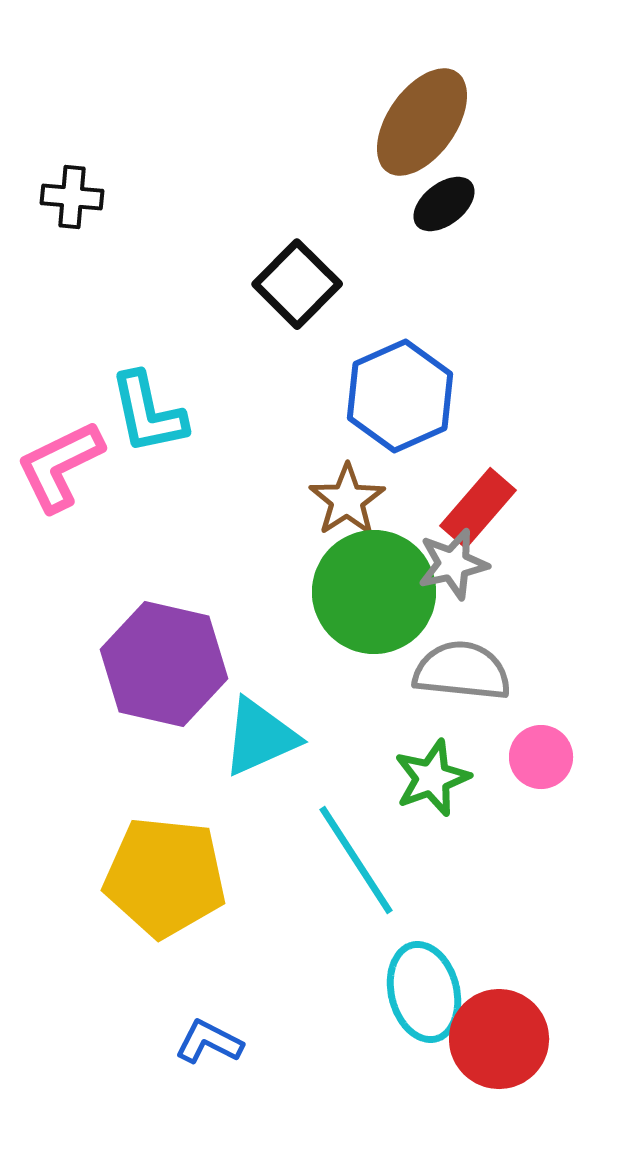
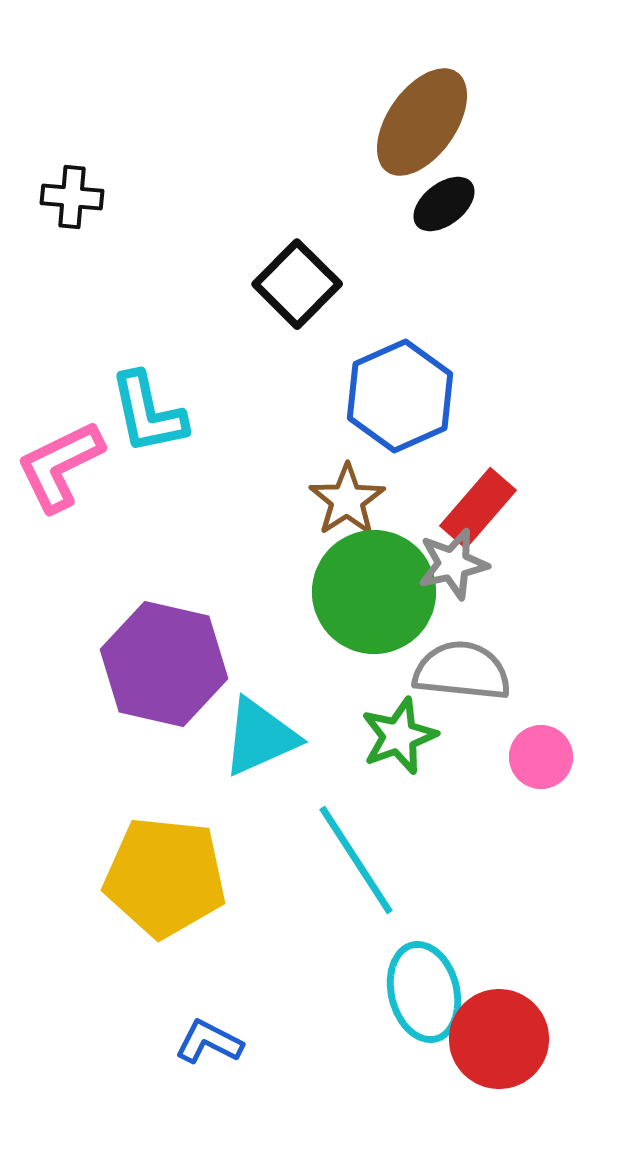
green star: moved 33 px left, 42 px up
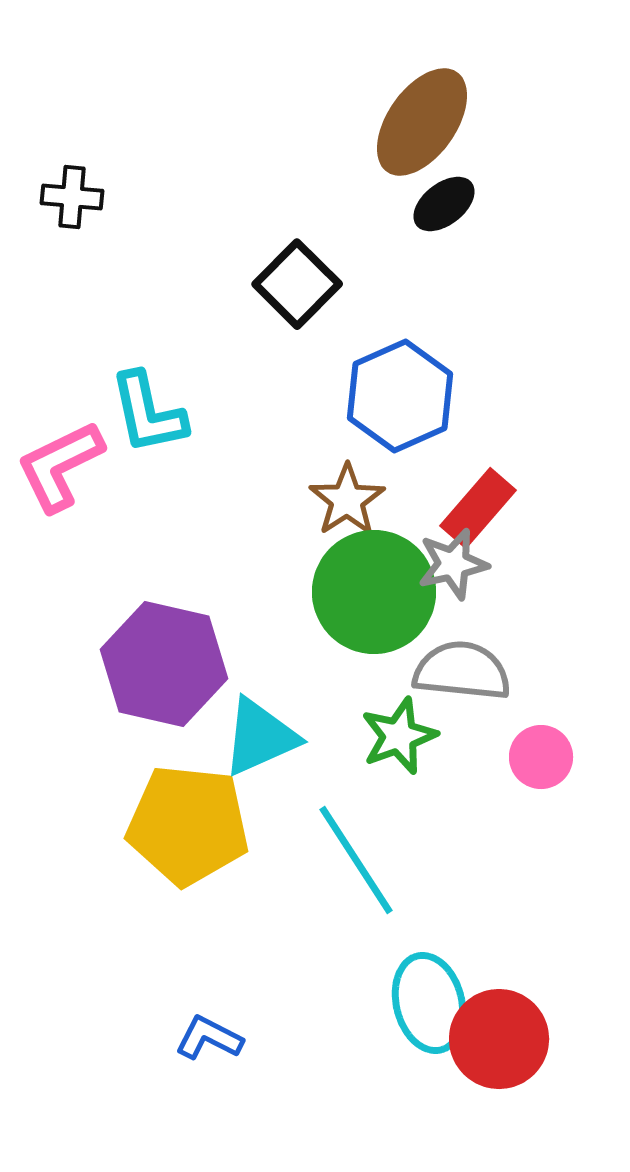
yellow pentagon: moved 23 px right, 52 px up
cyan ellipse: moved 5 px right, 11 px down
blue L-shape: moved 4 px up
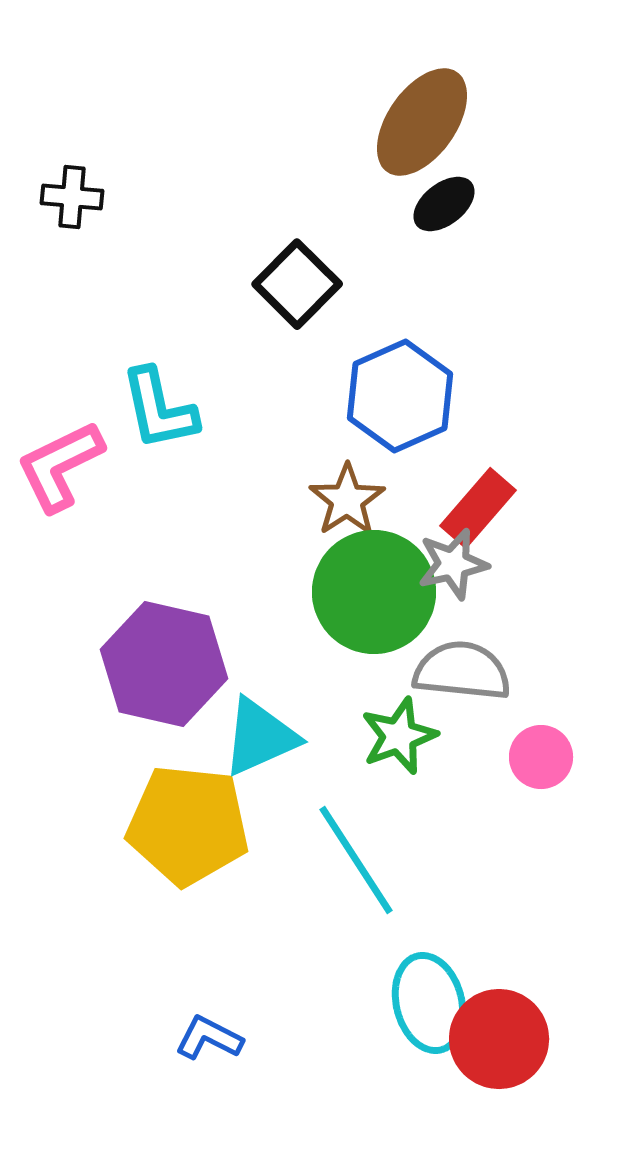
cyan L-shape: moved 11 px right, 4 px up
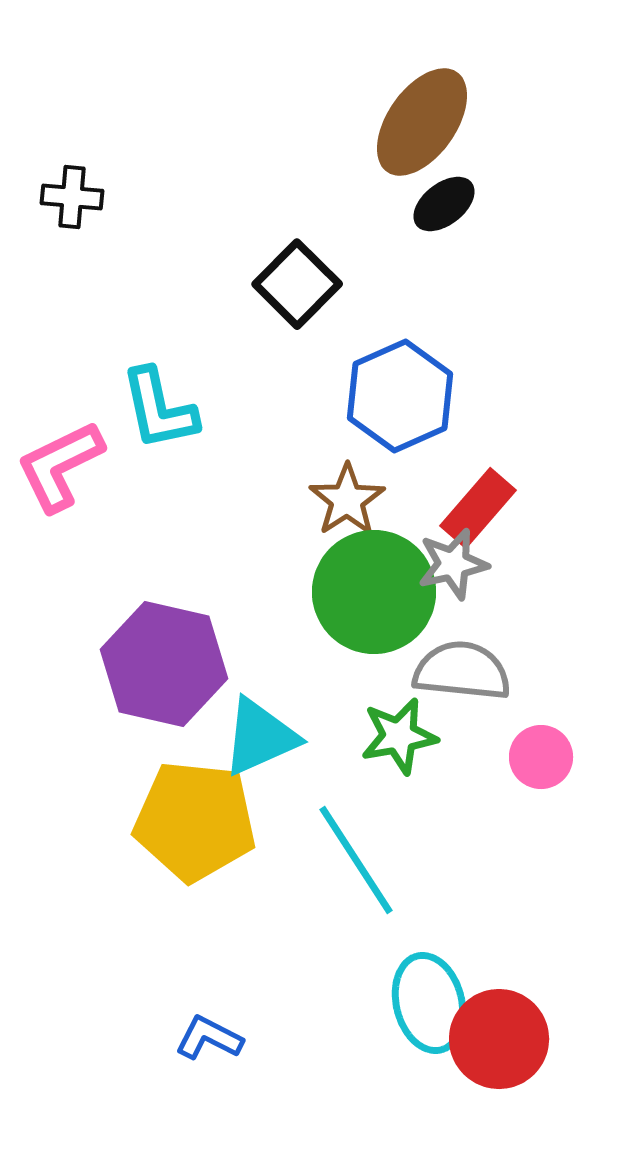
green star: rotated 10 degrees clockwise
yellow pentagon: moved 7 px right, 4 px up
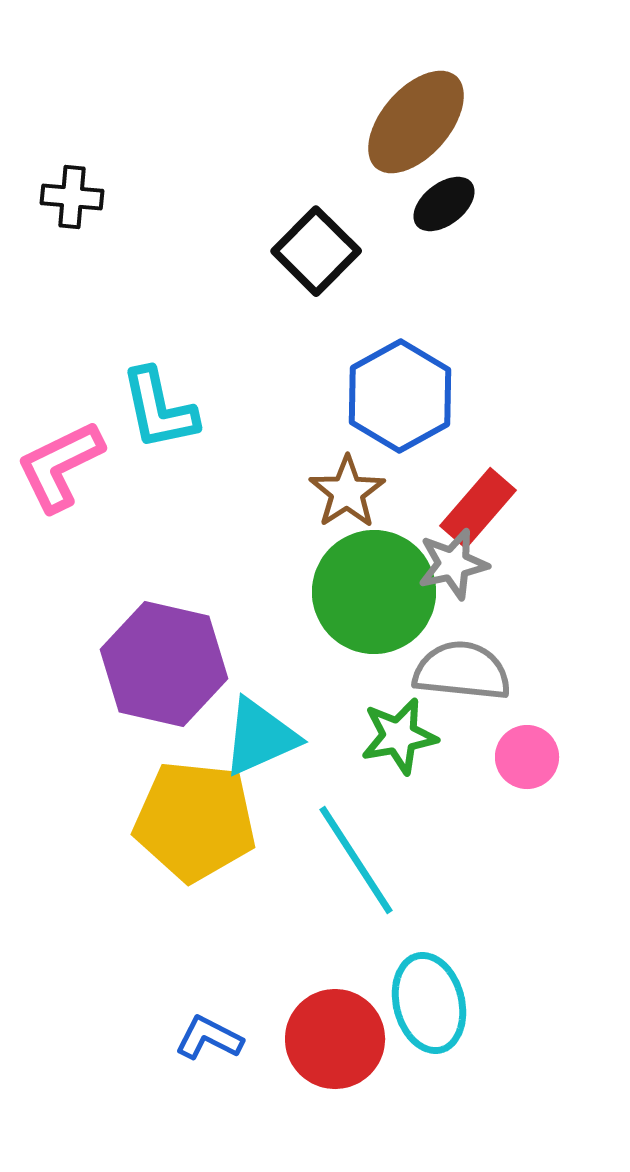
brown ellipse: moved 6 px left; rotated 6 degrees clockwise
black square: moved 19 px right, 33 px up
blue hexagon: rotated 5 degrees counterclockwise
brown star: moved 8 px up
pink circle: moved 14 px left
red circle: moved 164 px left
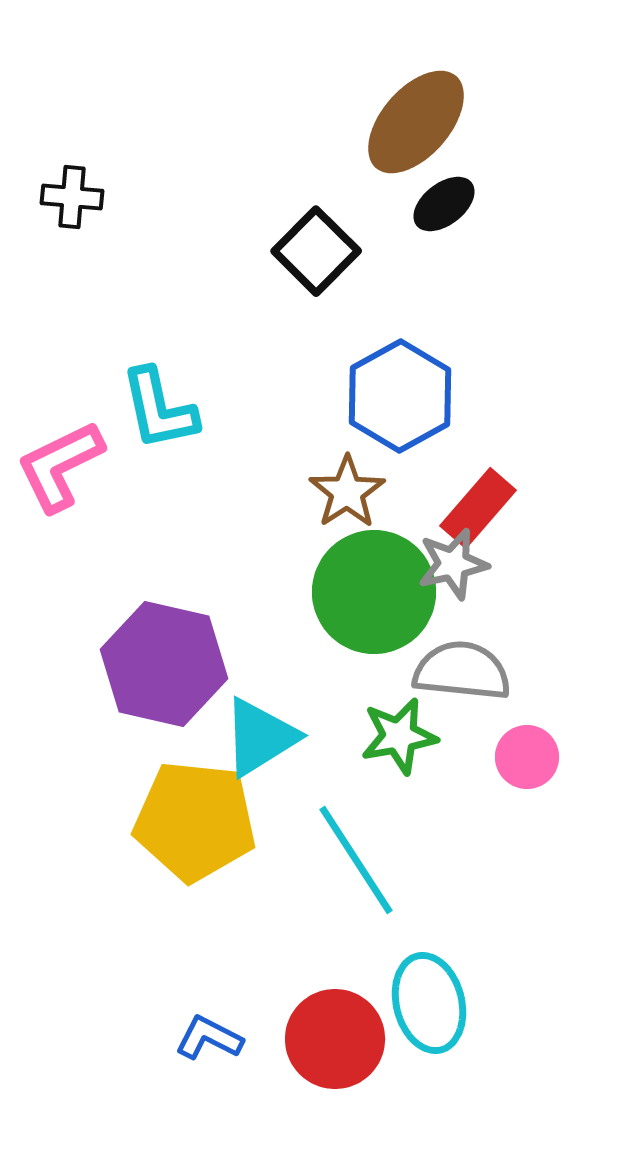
cyan triangle: rotated 8 degrees counterclockwise
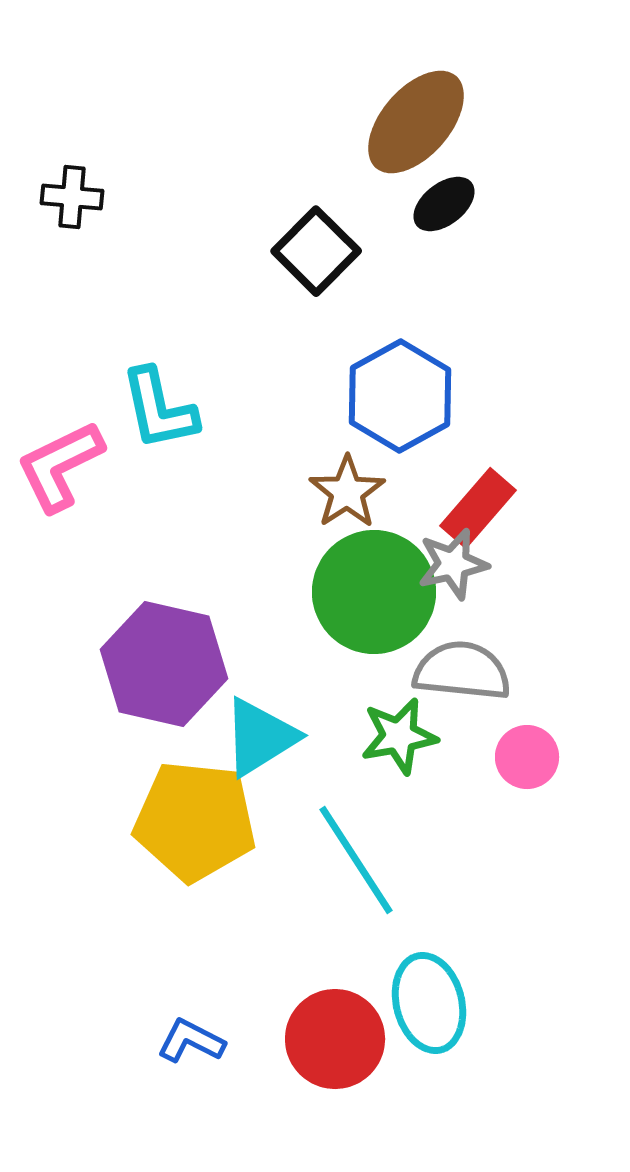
blue L-shape: moved 18 px left, 3 px down
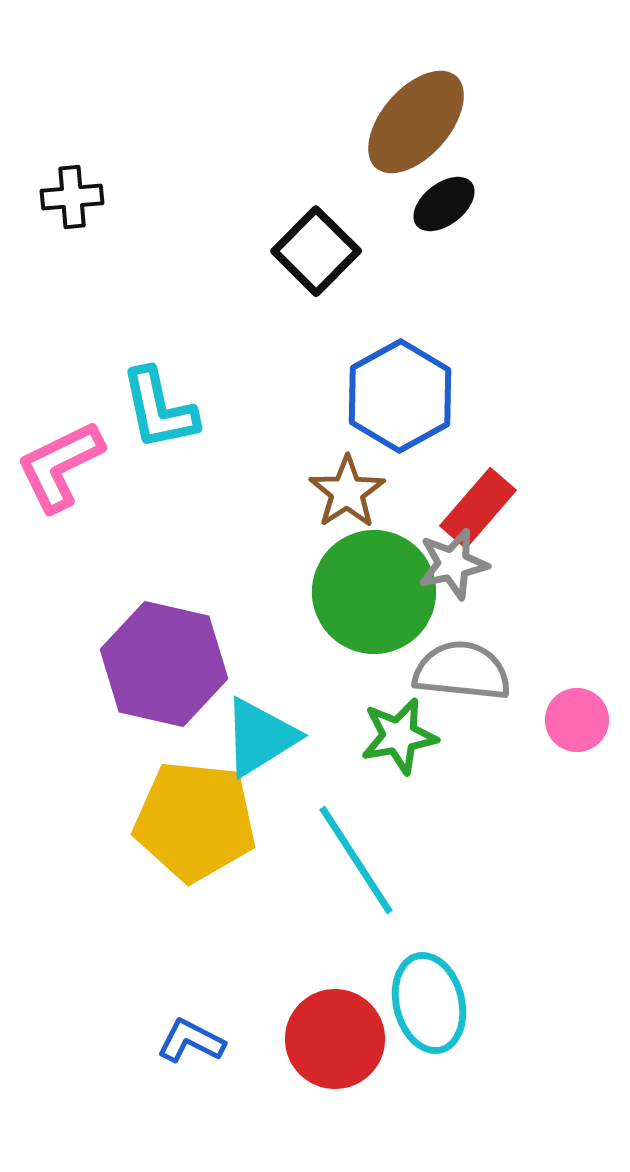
black cross: rotated 10 degrees counterclockwise
pink circle: moved 50 px right, 37 px up
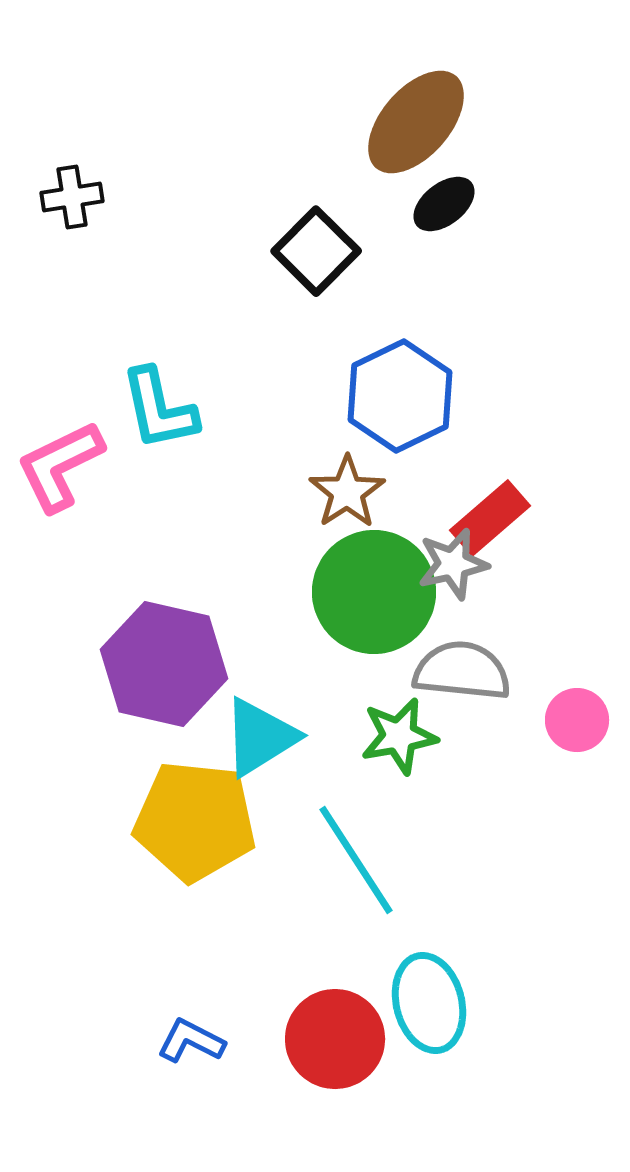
black cross: rotated 4 degrees counterclockwise
blue hexagon: rotated 3 degrees clockwise
red rectangle: moved 12 px right, 10 px down; rotated 8 degrees clockwise
